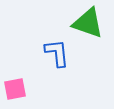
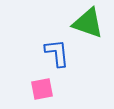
pink square: moved 27 px right
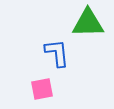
green triangle: rotated 20 degrees counterclockwise
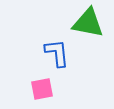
green triangle: rotated 12 degrees clockwise
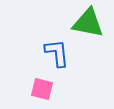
pink square: rotated 25 degrees clockwise
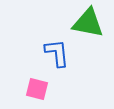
pink square: moved 5 px left
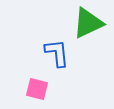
green triangle: rotated 36 degrees counterclockwise
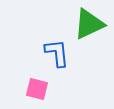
green triangle: moved 1 px right, 1 px down
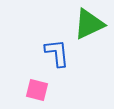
pink square: moved 1 px down
